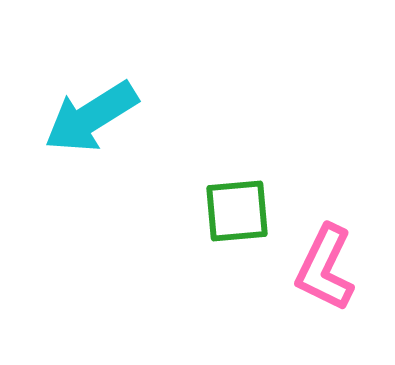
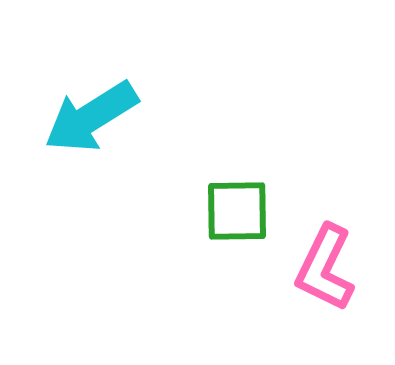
green square: rotated 4 degrees clockwise
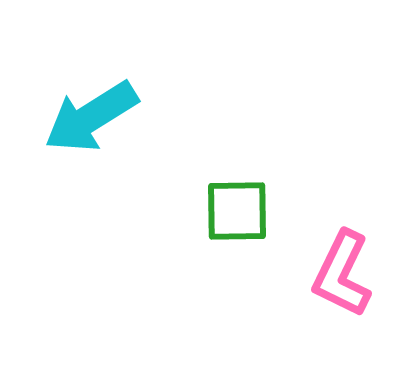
pink L-shape: moved 17 px right, 6 px down
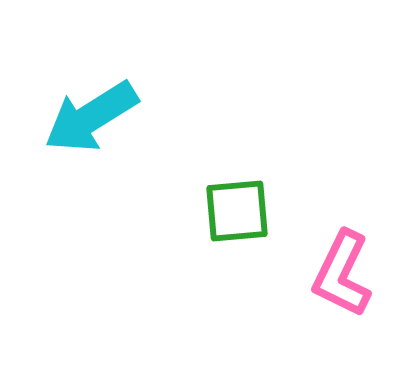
green square: rotated 4 degrees counterclockwise
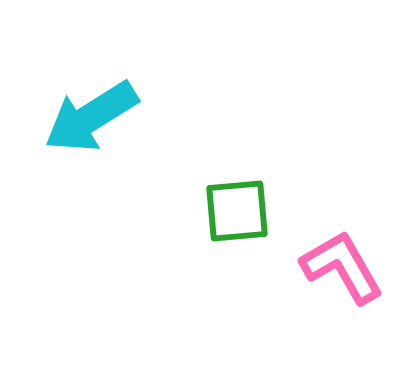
pink L-shape: moved 7 px up; rotated 124 degrees clockwise
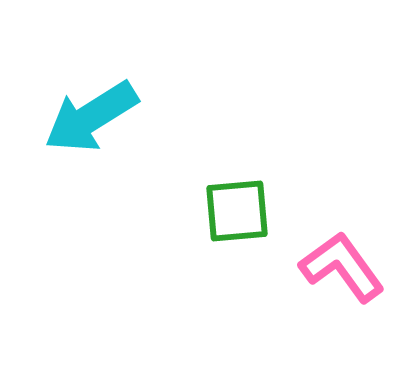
pink L-shape: rotated 6 degrees counterclockwise
